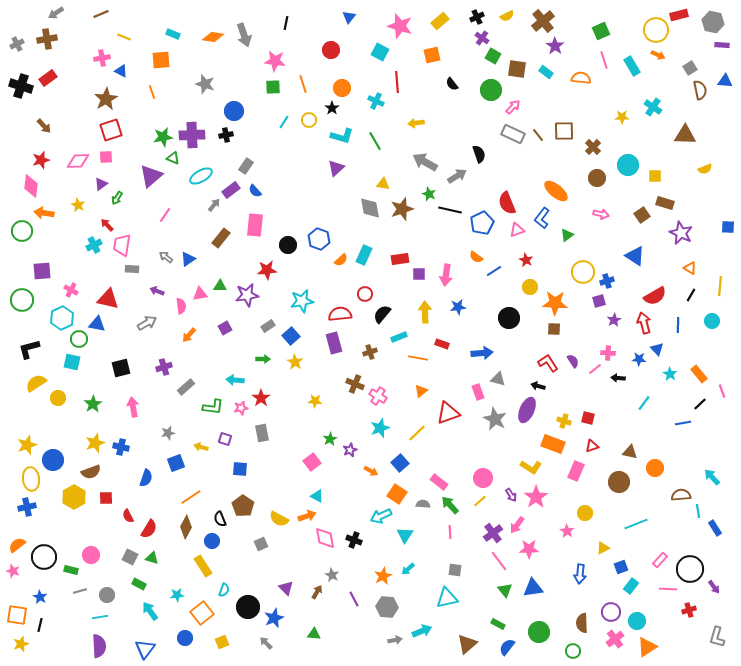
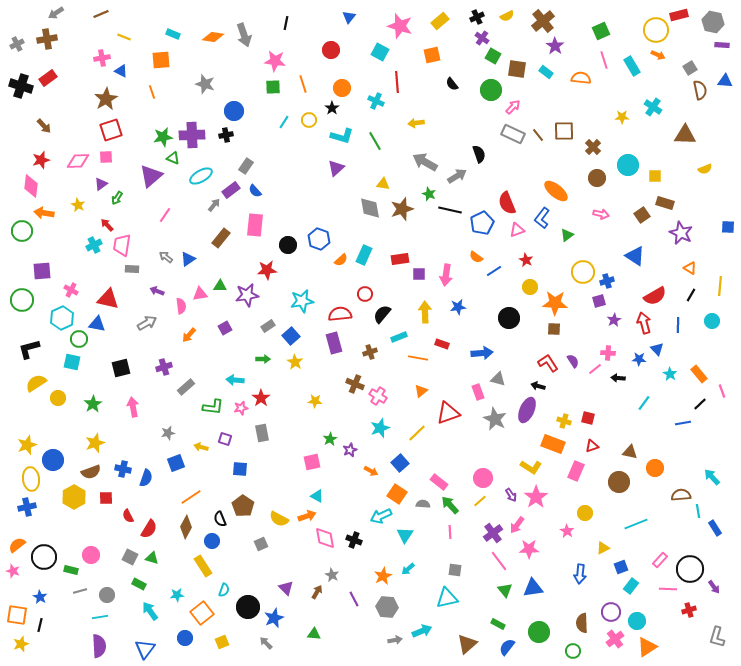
blue cross at (121, 447): moved 2 px right, 22 px down
pink square at (312, 462): rotated 24 degrees clockwise
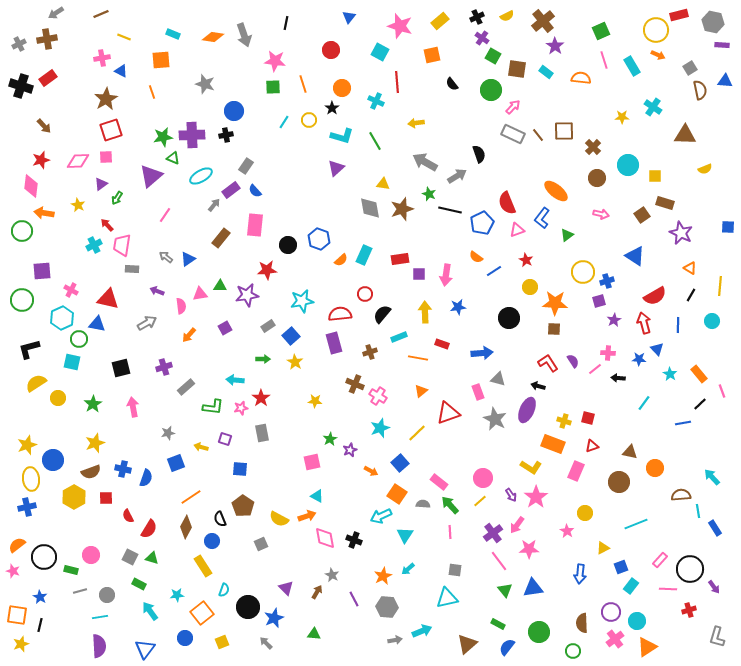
gray cross at (17, 44): moved 2 px right
